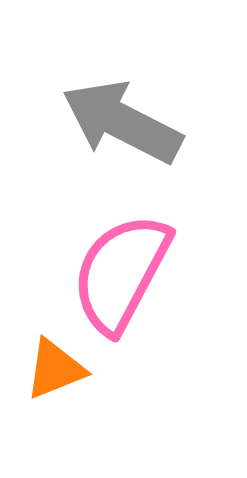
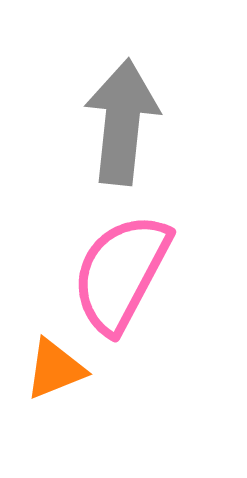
gray arrow: rotated 69 degrees clockwise
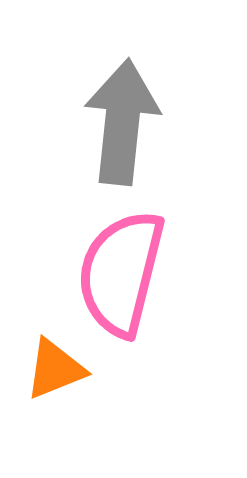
pink semicircle: rotated 14 degrees counterclockwise
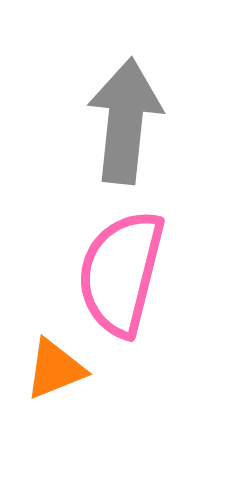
gray arrow: moved 3 px right, 1 px up
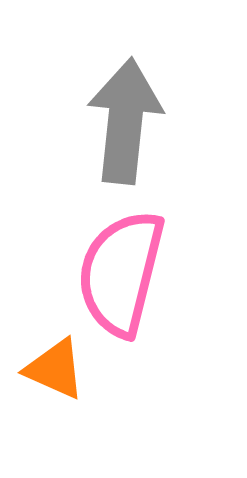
orange triangle: rotated 46 degrees clockwise
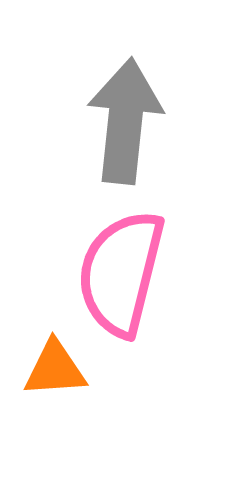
orange triangle: rotated 28 degrees counterclockwise
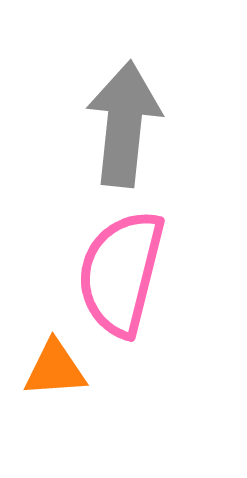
gray arrow: moved 1 px left, 3 px down
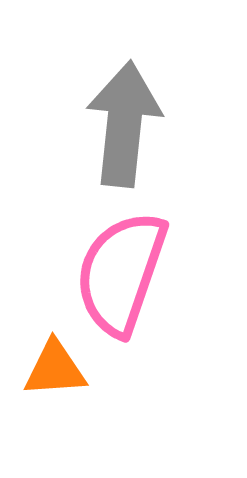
pink semicircle: rotated 5 degrees clockwise
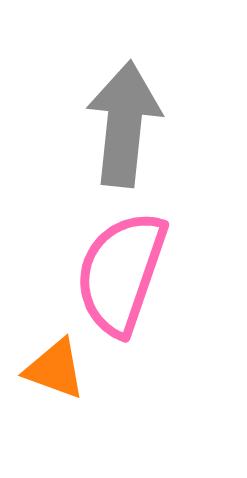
orange triangle: rotated 24 degrees clockwise
